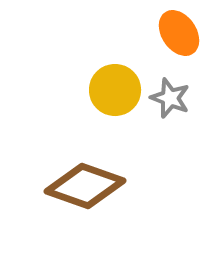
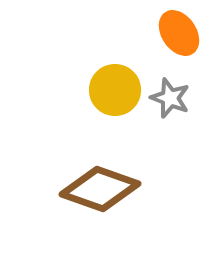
brown diamond: moved 15 px right, 3 px down
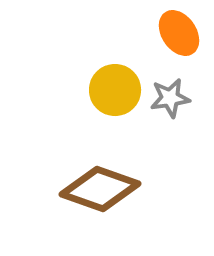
gray star: rotated 30 degrees counterclockwise
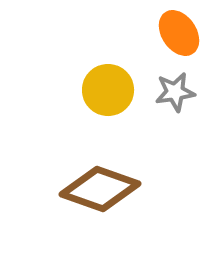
yellow circle: moved 7 px left
gray star: moved 5 px right, 6 px up
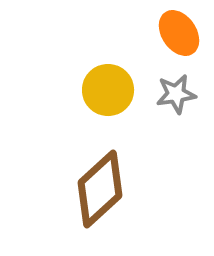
gray star: moved 1 px right, 2 px down
brown diamond: rotated 62 degrees counterclockwise
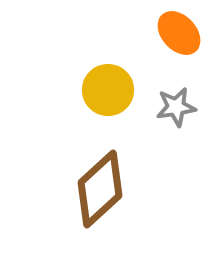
orange ellipse: rotated 9 degrees counterclockwise
gray star: moved 13 px down
